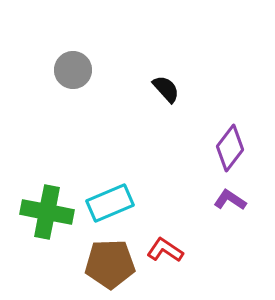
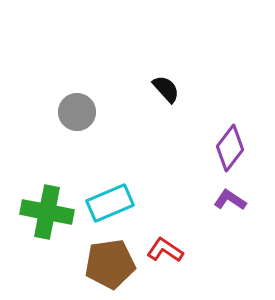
gray circle: moved 4 px right, 42 px down
brown pentagon: rotated 6 degrees counterclockwise
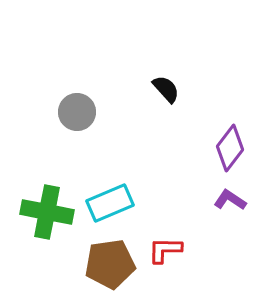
red L-shape: rotated 33 degrees counterclockwise
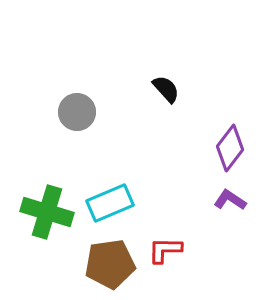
green cross: rotated 6 degrees clockwise
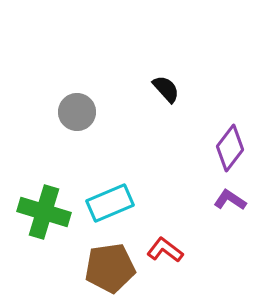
green cross: moved 3 px left
red L-shape: rotated 36 degrees clockwise
brown pentagon: moved 4 px down
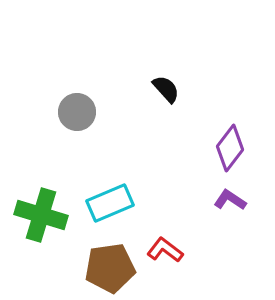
green cross: moved 3 px left, 3 px down
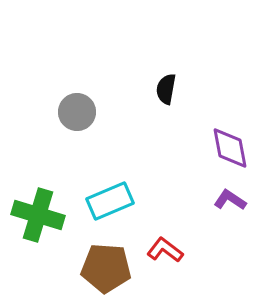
black semicircle: rotated 128 degrees counterclockwise
purple diamond: rotated 48 degrees counterclockwise
cyan rectangle: moved 2 px up
green cross: moved 3 px left
brown pentagon: moved 4 px left; rotated 12 degrees clockwise
